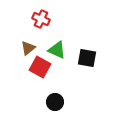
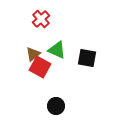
red cross: rotated 24 degrees clockwise
brown triangle: moved 5 px right, 6 px down
black circle: moved 1 px right, 4 px down
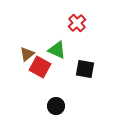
red cross: moved 36 px right, 4 px down
brown triangle: moved 6 px left
black square: moved 2 px left, 11 px down
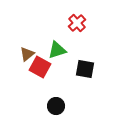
green triangle: rotated 42 degrees counterclockwise
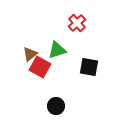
brown triangle: moved 3 px right
black square: moved 4 px right, 2 px up
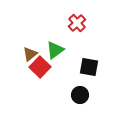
green triangle: moved 2 px left; rotated 18 degrees counterclockwise
red square: rotated 15 degrees clockwise
black circle: moved 24 px right, 11 px up
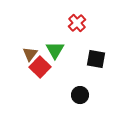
green triangle: rotated 24 degrees counterclockwise
brown triangle: rotated 14 degrees counterclockwise
black square: moved 7 px right, 8 px up
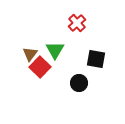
black circle: moved 1 px left, 12 px up
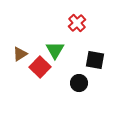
brown triangle: moved 10 px left; rotated 21 degrees clockwise
black square: moved 1 px left, 1 px down
